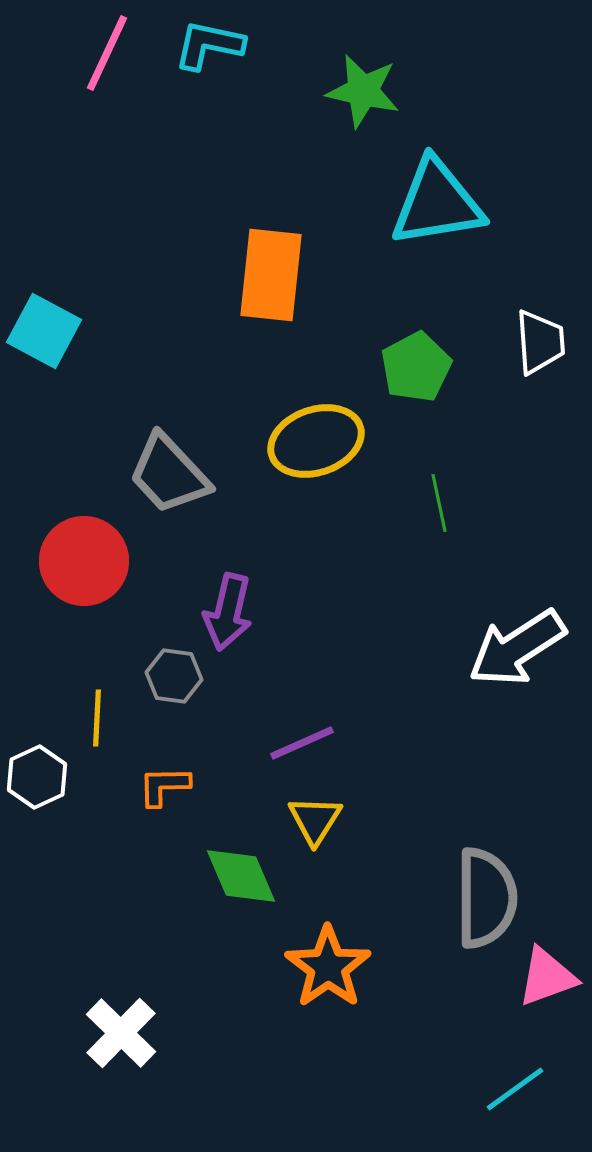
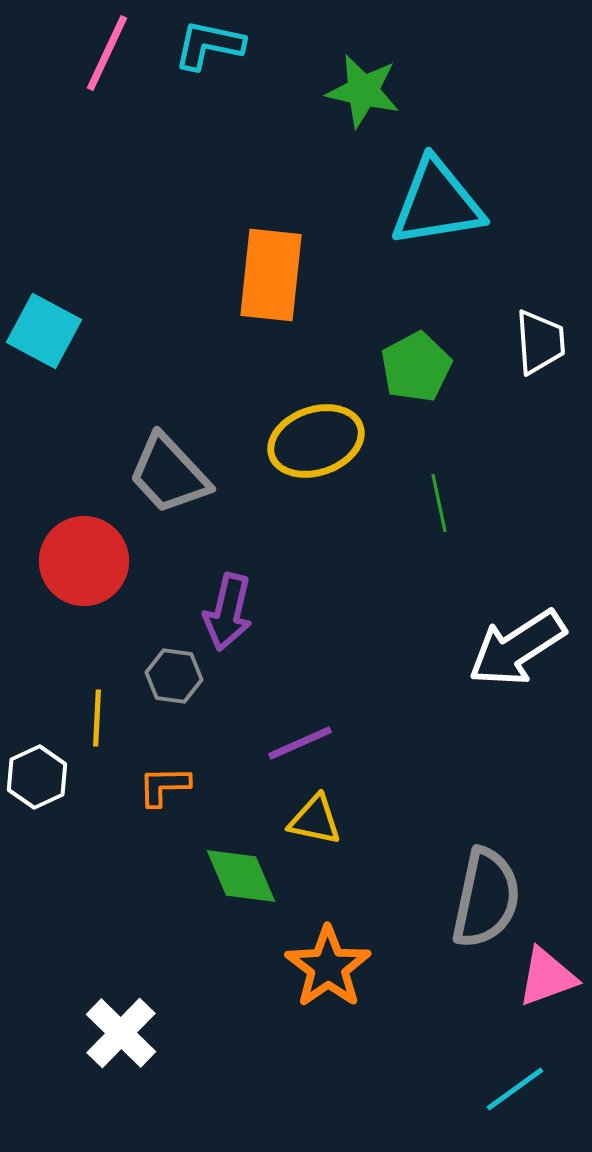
purple line: moved 2 px left
yellow triangle: rotated 50 degrees counterclockwise
gray semicircle: rotated 12 degrees clockwise
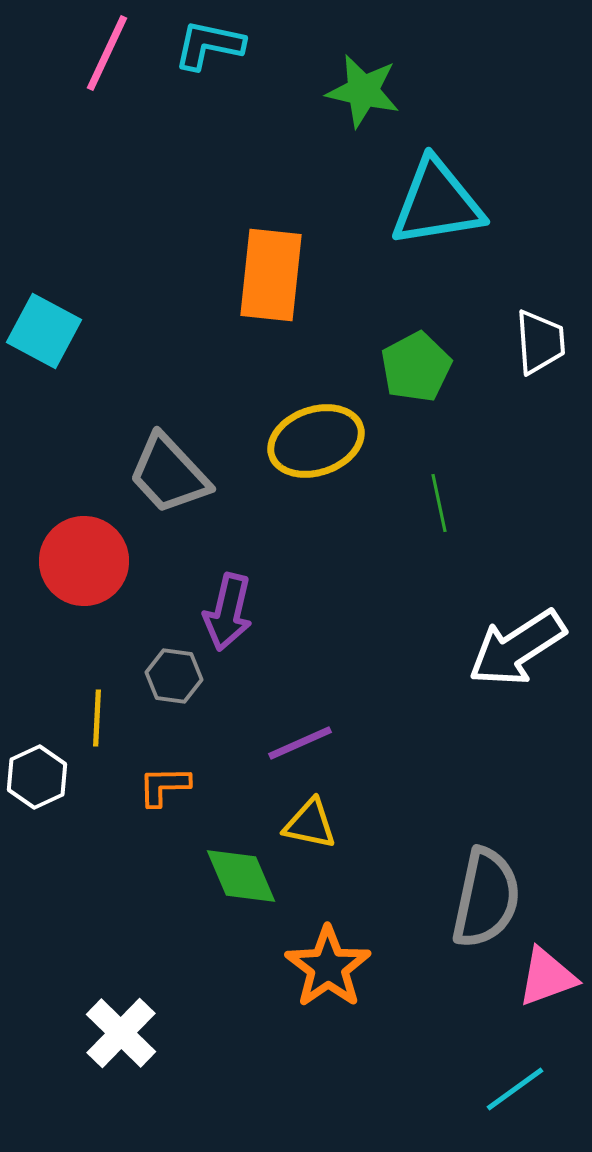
yellow triangle: moved 5 px left, 4 px down
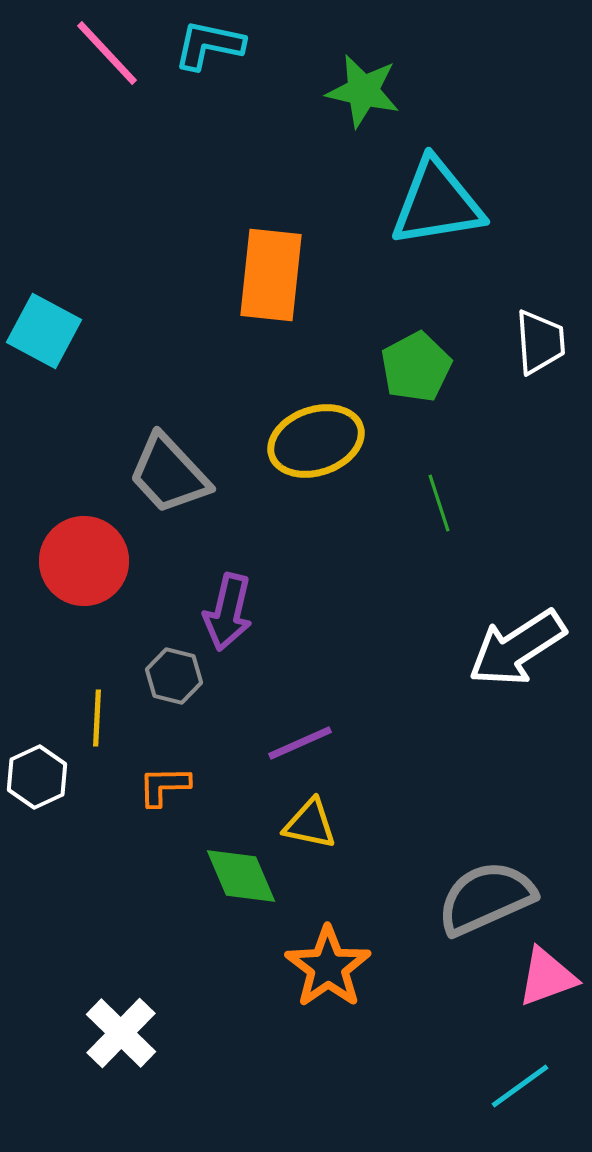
pink line: rotated 68 degrees counterclockwise
green line: rotated 6 degrees counterclockwise
gray hexagon: rotated 6 degrees clockwise
gray semicircle: rotated 126 degrees counterclockwise
cyan line: moved 5 px right, 3 px up
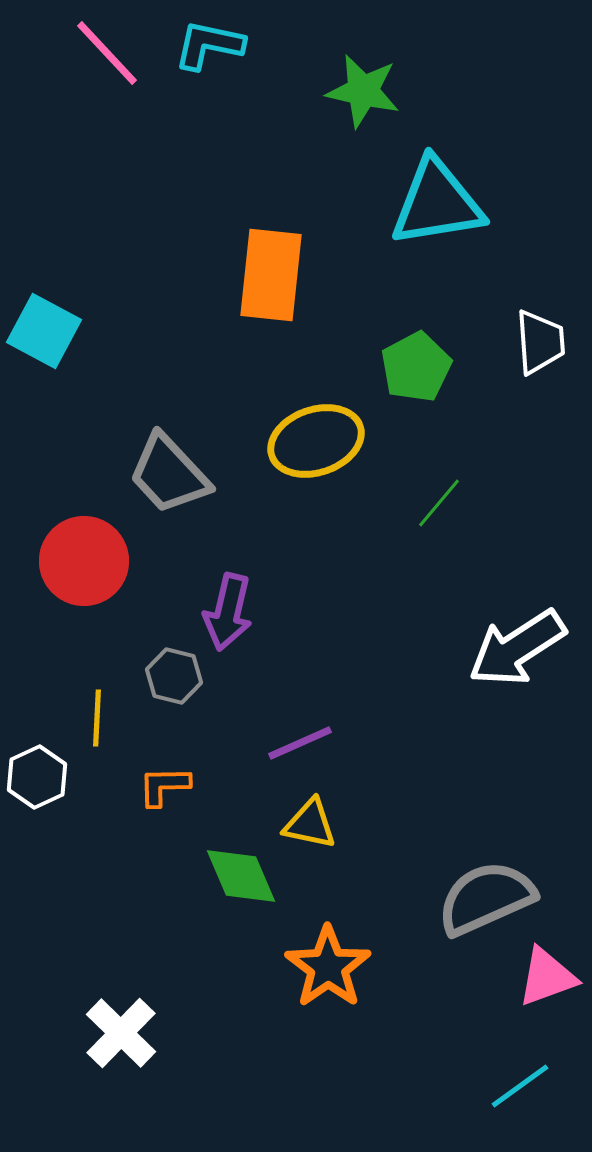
green line: rotated 58 degrees clockwise
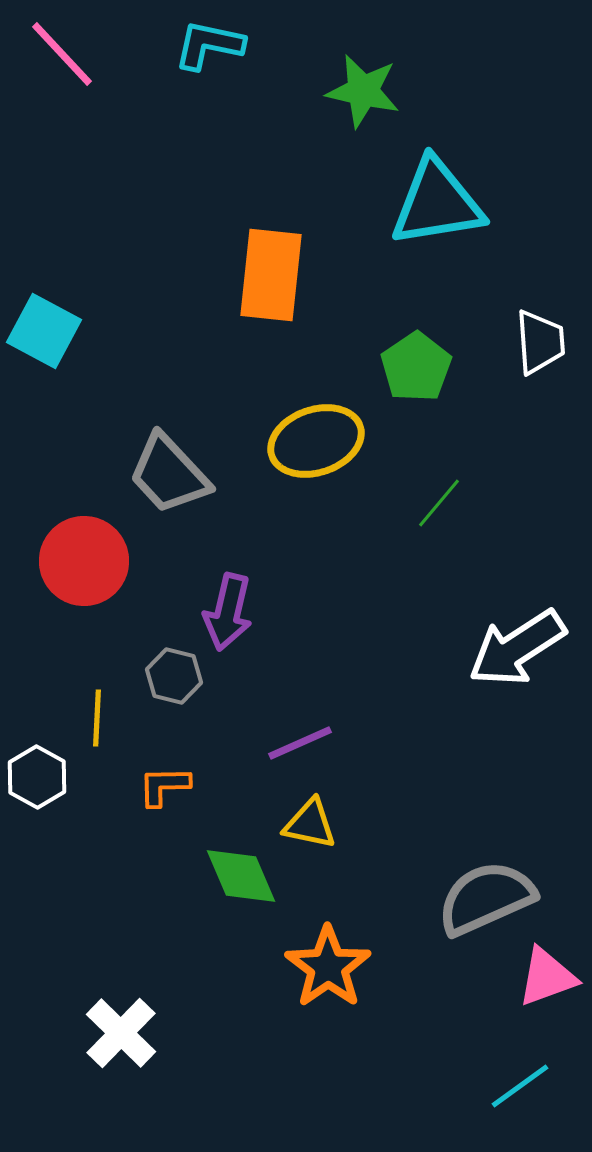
pink line: moved 45 px left, 1 px down
green pentagon: rotated 6 degrees counterclockwise
white hexagon: rotated 6 degrees counterclockwise
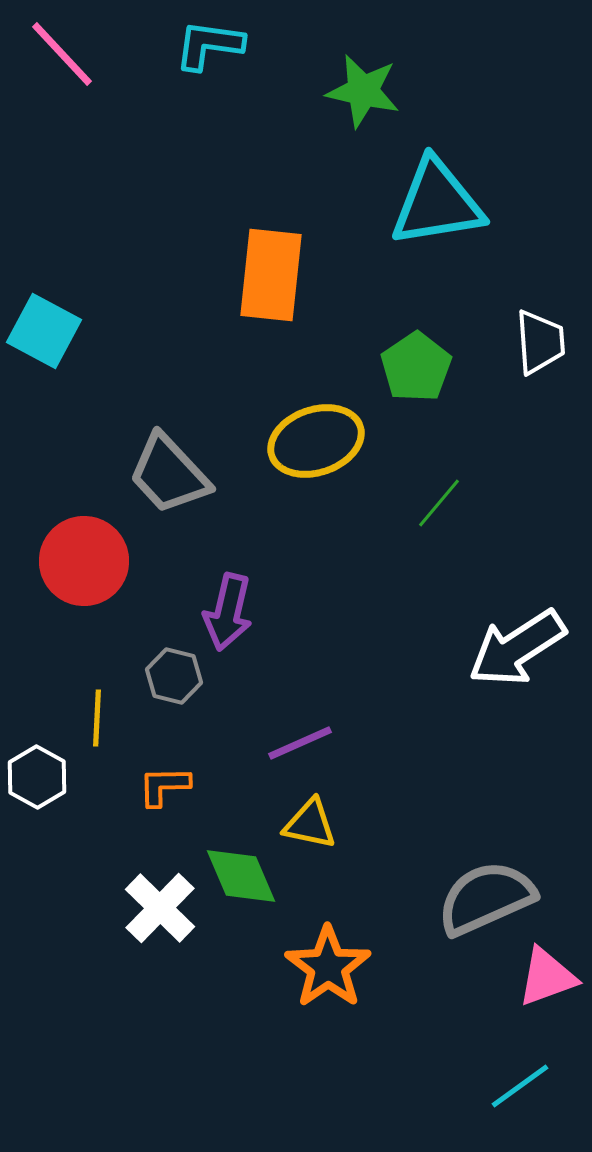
cyan L-shape: rotated 4 degrees counterclockwise
white cross: moved 39 px right, 125 px up
